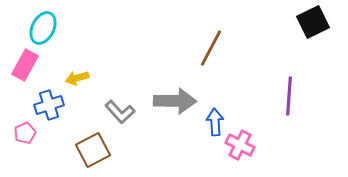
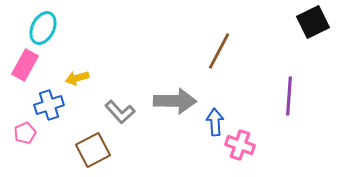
brown line: moved 8 px right, 3 px down
pink cross: rotated 8 degrees counterclockwise
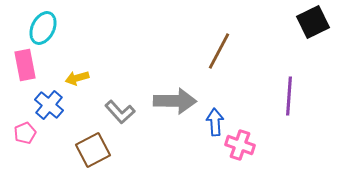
pink rectangle: rotated 40 degrees counterclockwise
blue cross: rotated 32 degrees counterclockwise
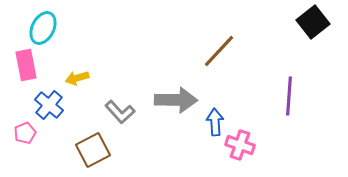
black square: rotated 12 degrees counterclockwise
brown line: rotated 15 degrees clockwise
pink rectangle: moved 1 px right
gray arrow: moved 1 px right, 1 px up
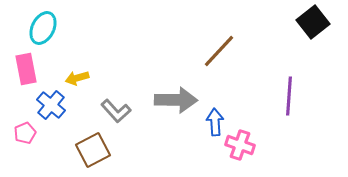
pink rectangle: moved 4 px down
blue cross: moved 2 px right
gray L-shape: moved 4 px left, 1 px up
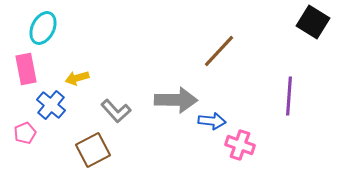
black square: rotated 20 degrees counterclockwise
blue arrow: moved 3 px left, 1 px up; rotated 100 degrees clockwise
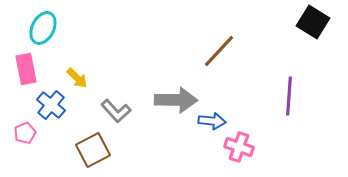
yellow arrow: rotated 120 degrees counterclockwise
pink cross: moved 1 px left, 2 px down
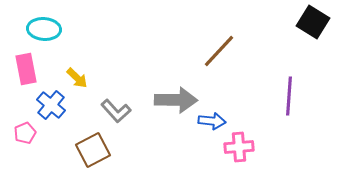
cyan ellipse: moved 1 px right, 1 px down; rotated 68 degrees clockwise
pink cross: rotated 24 degrees counterclockwise
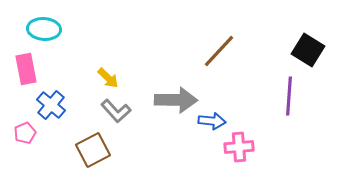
black square: moved 5 px left, 28 px down
yellow arrow: moved 31 px right
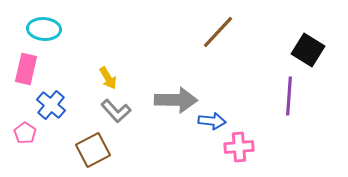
brown line: moved 1 px left, 19 px up
pink rectangle: rotated 24 degrees clockwise
yellow arrow: rotated 15 degrees clockwise
pink pentagon: rotated 15 degrees counterclockwise
